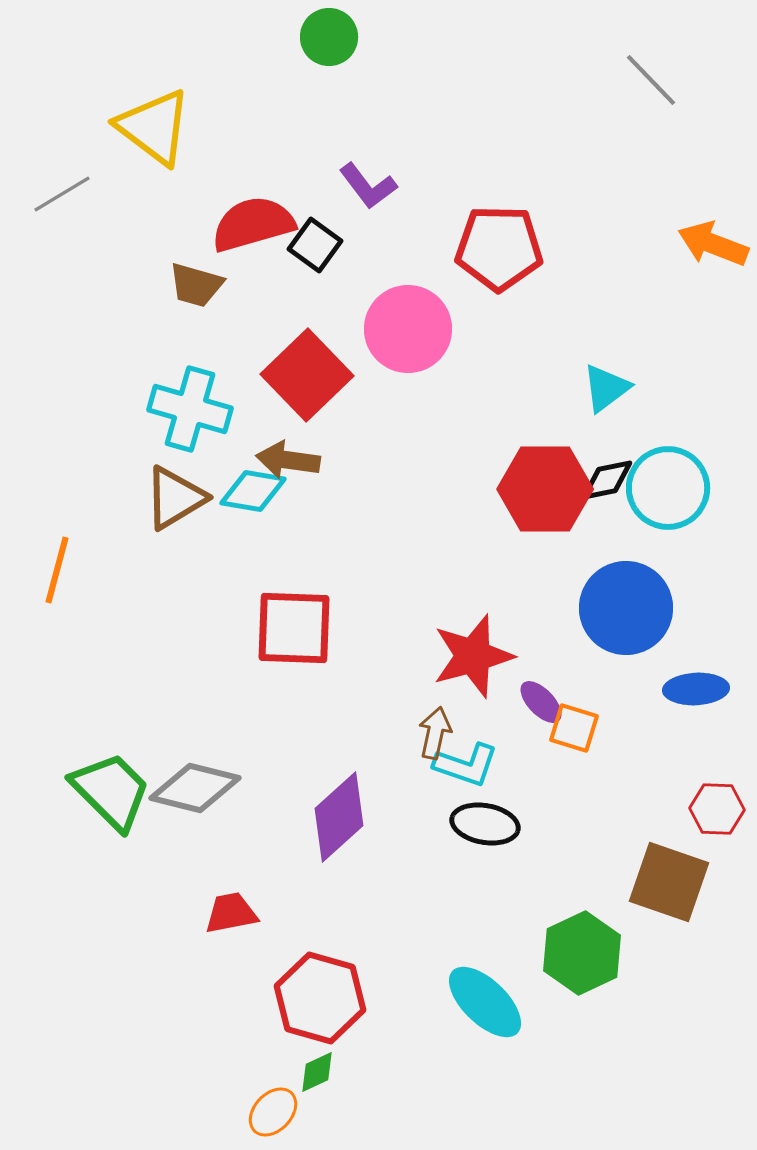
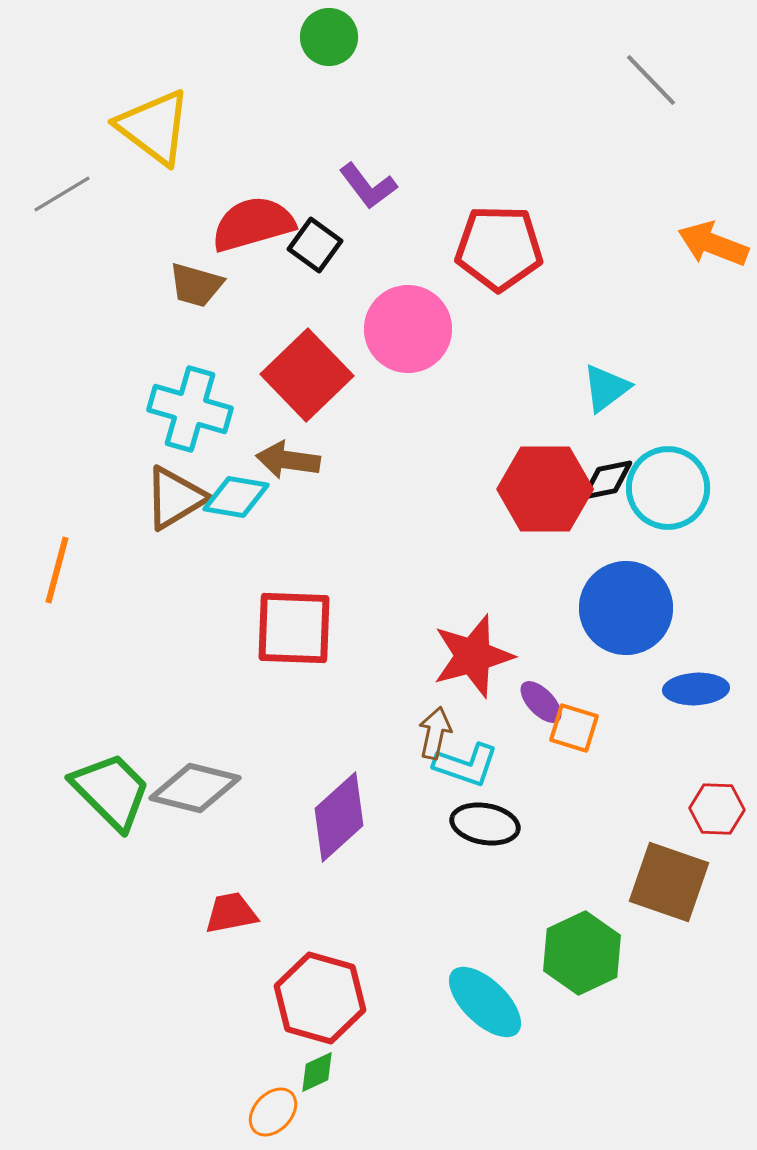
cyan diamond at (253, 491): moved 17 px left, 6 px down
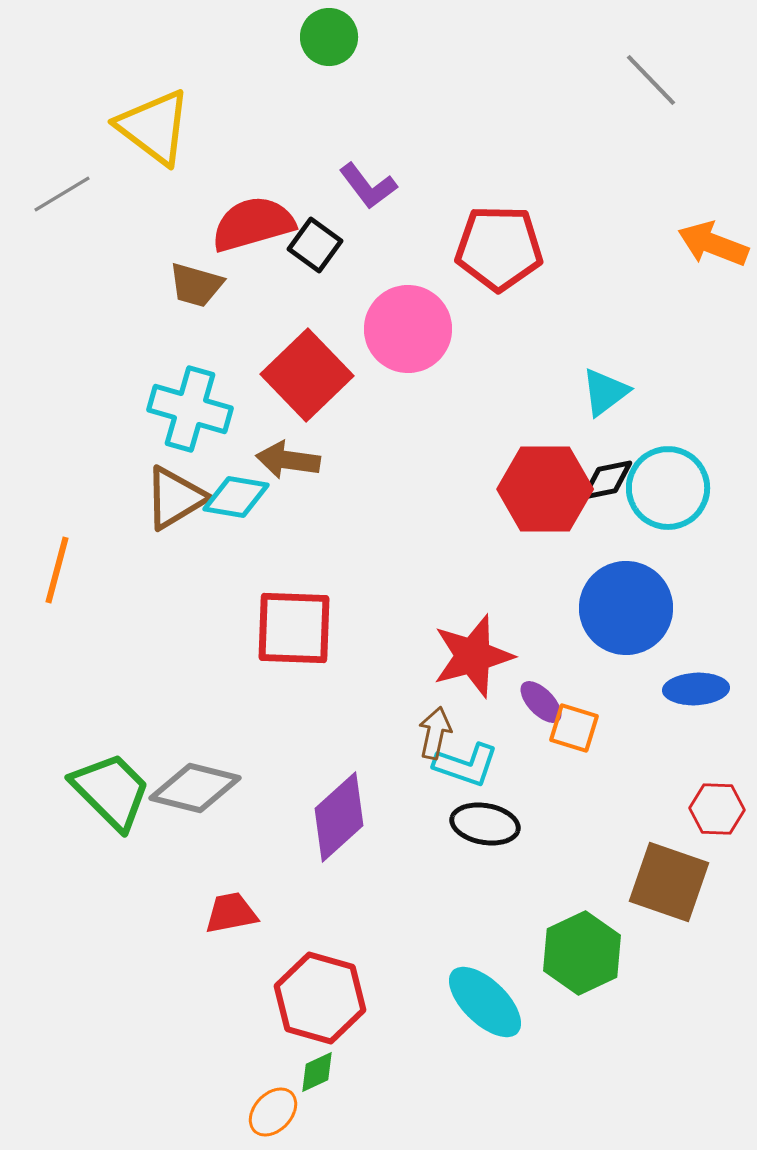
cyan triangle at (606, 388): moved 1 px left, 4 px down
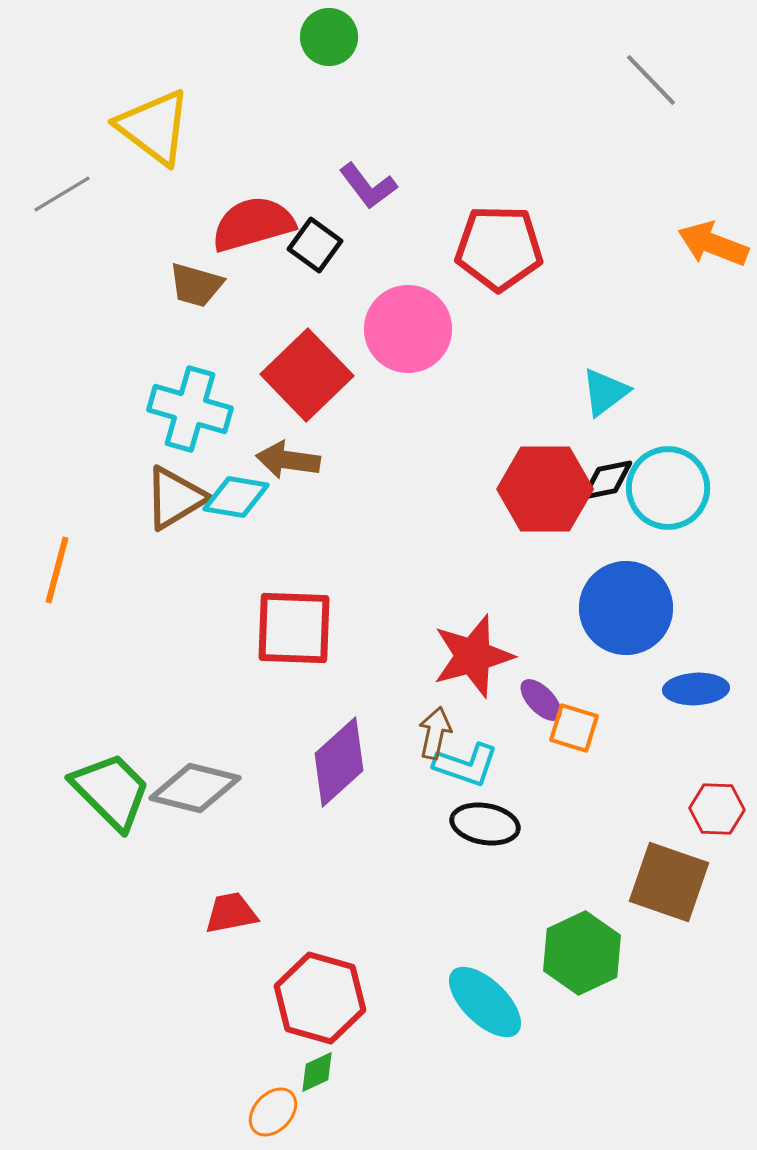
purple ellipse at (541, 702): moved 2 px up
purple diamond at (339, 817): moved 55 px up
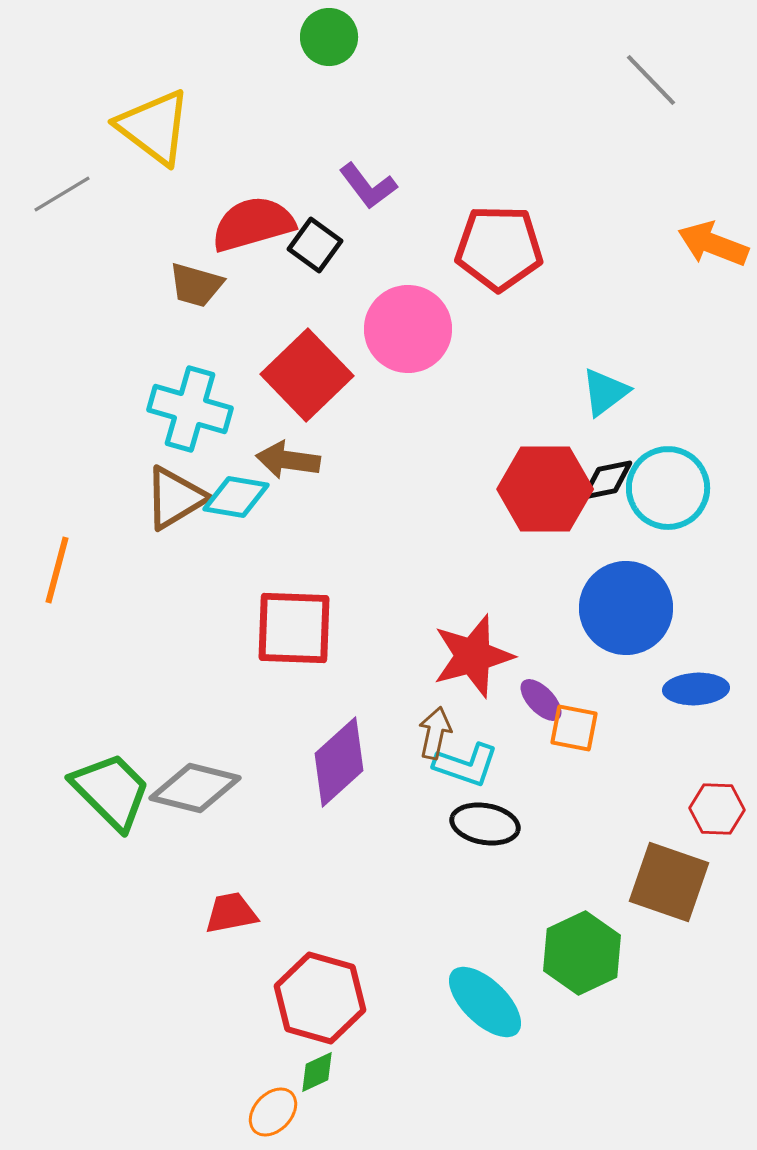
orange square at (574, 728): rotated 6 degrees counterclockwise
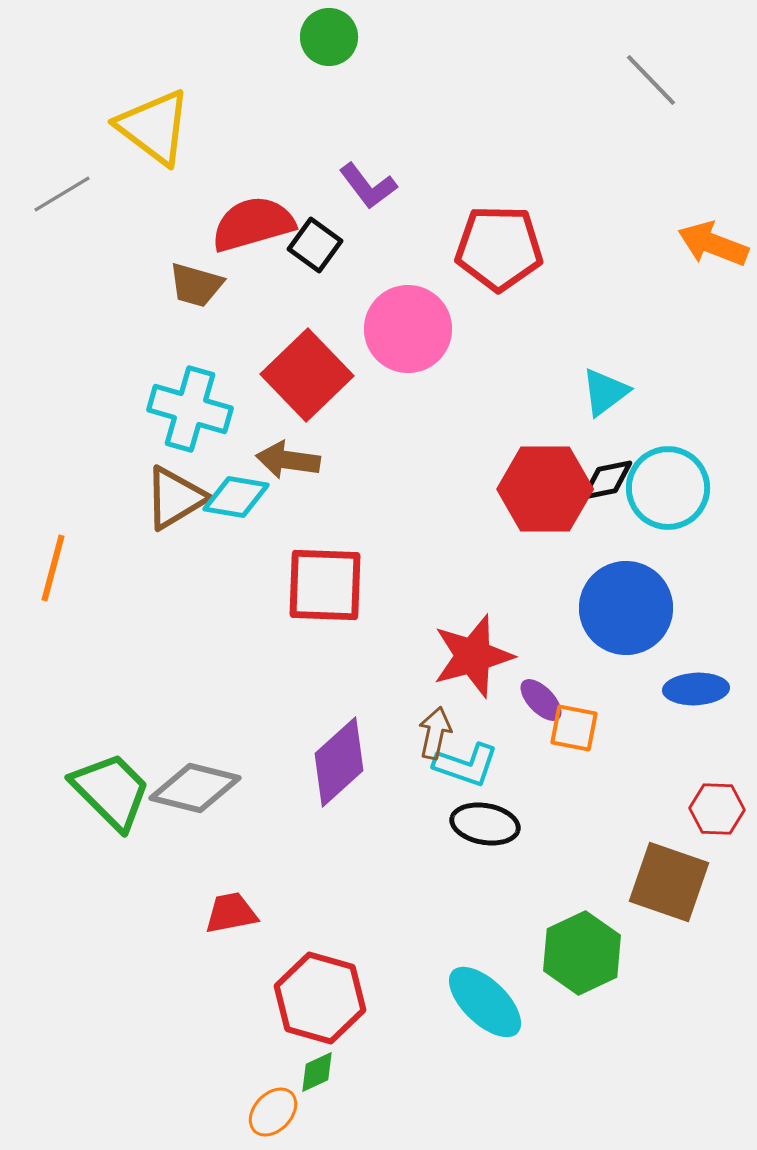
orange line at (57, 570): moved 4 px left, 2 px up
red square at (294, 628): moved 31 px right, 43 px up
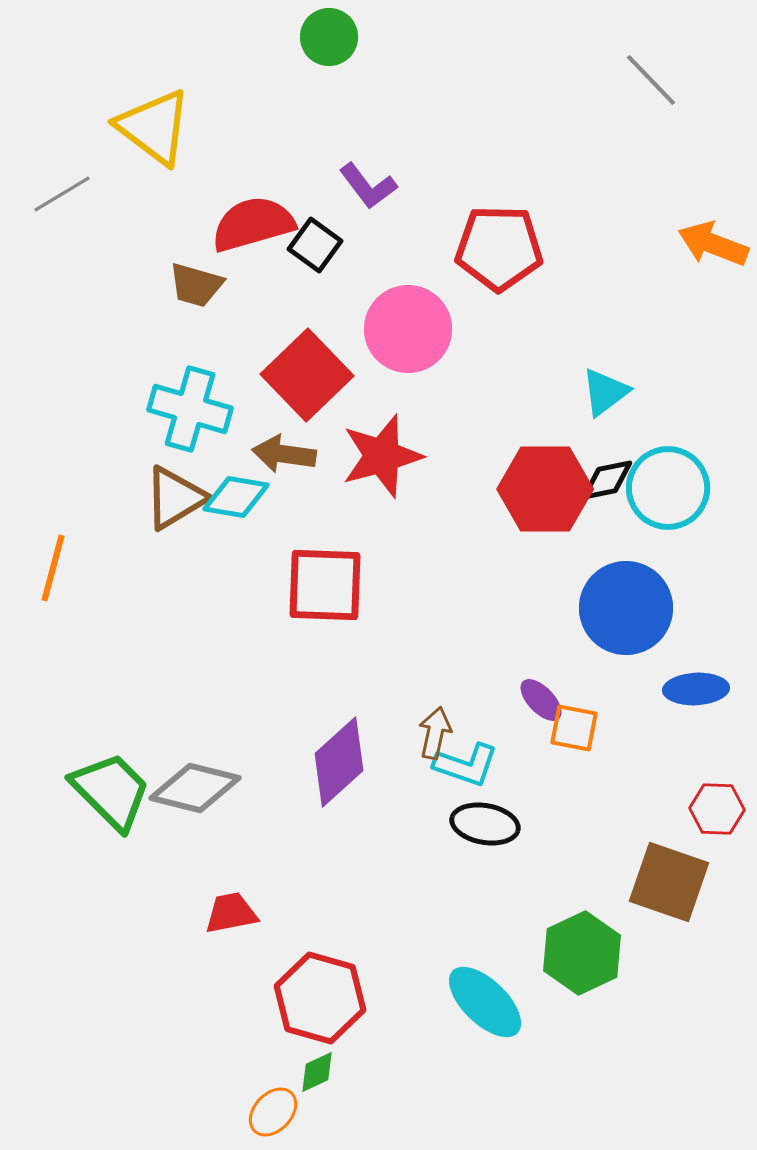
brown arrow at (288, 460): moved 4 px left, 6 px up
red star at (473, 656): moved 91 px left, 200 px up
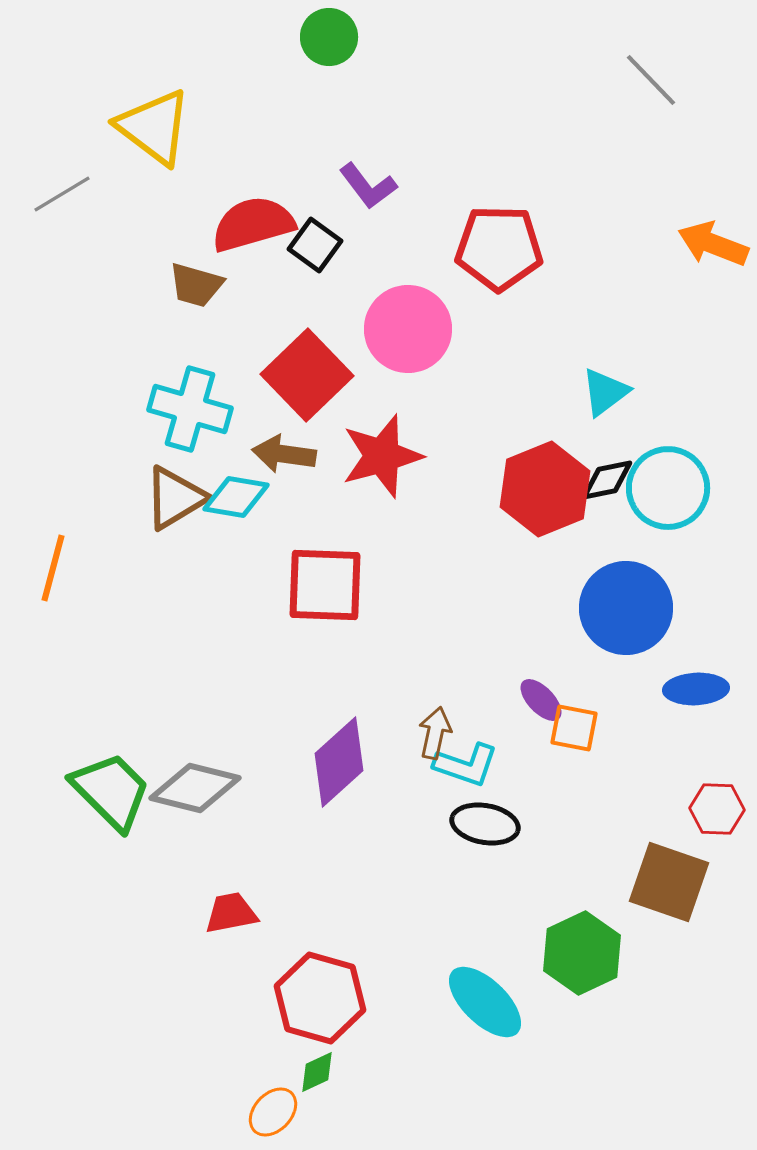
red hexagon at (545, 489): rotated 22 degrees counterclockwise
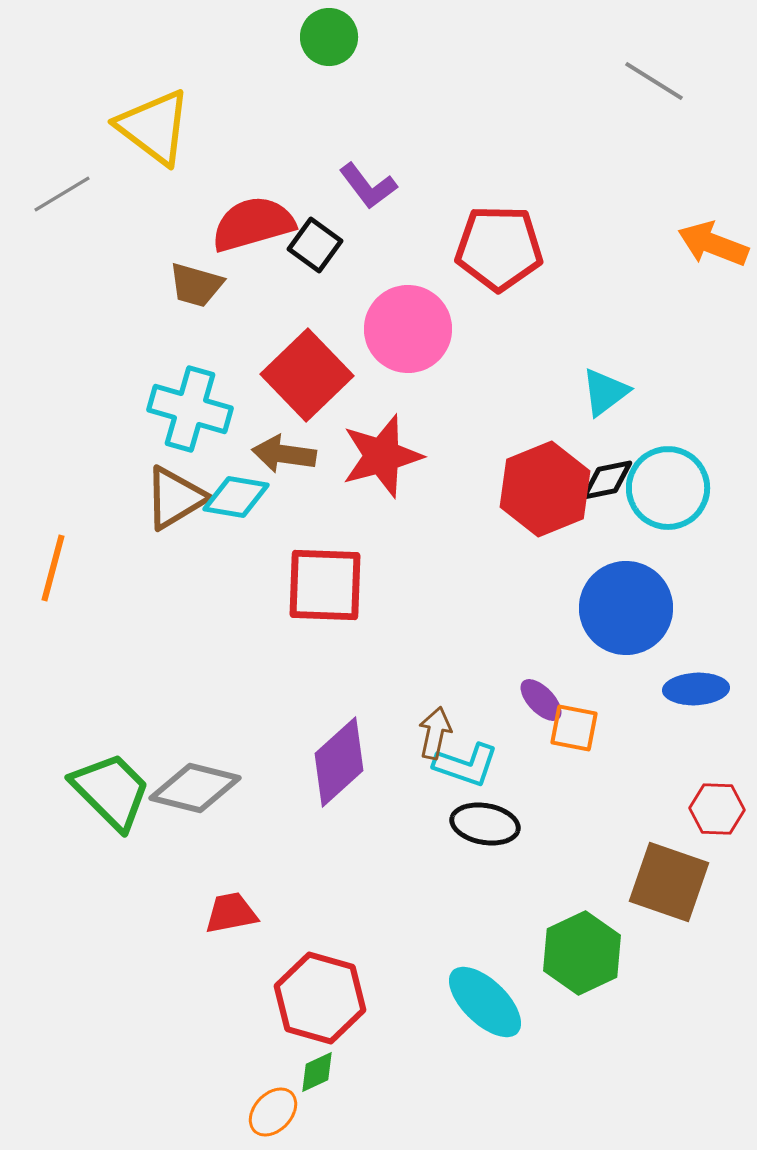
gray line at (651, 80): moved 3 px right, 1 px down; rotated 14 degrees counterclockwise
